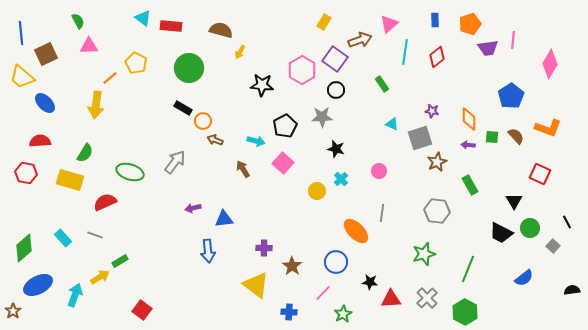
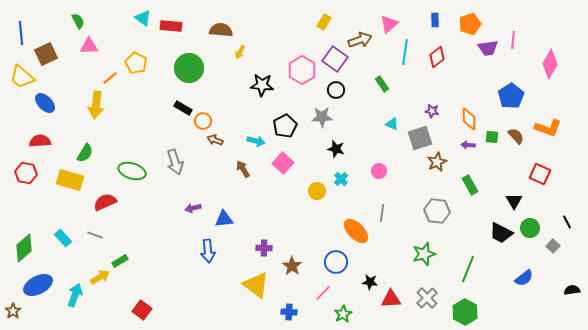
brown semicircle at (221, 30): rotated 10 degrees counterclockwise
gray arrow at (175, 162): rotated 125 degrees clockwise
green ellipse at (130, 172): moved 2 px right, 1 px up
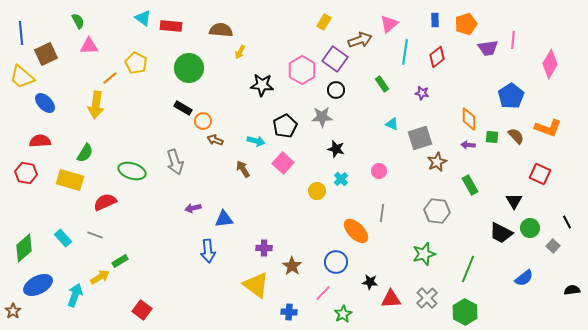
orange pentagon at (470, 24): moved 4 px left
purple star at (432, 111): moved 10 px left, 18 px up
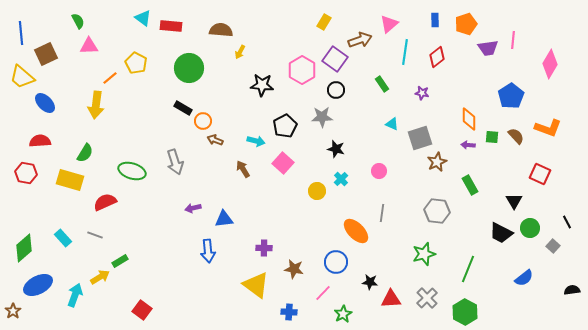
brown star at (292, 266): moved 2 px right, 3 px down; rotated 24 degrees counterclockwise
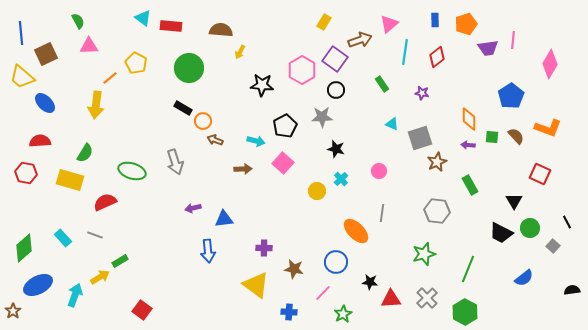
brown arrow at (243, 169): rotated 120 degrees clockwise
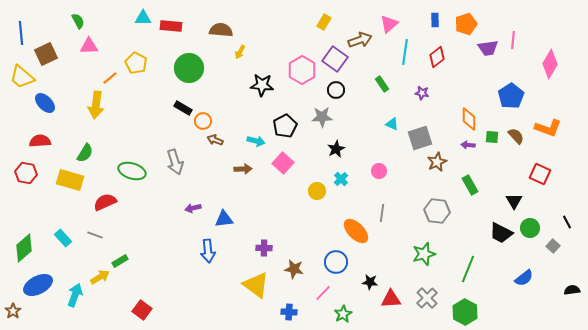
cyan triangle at (143, 18): rotated 36 degrees counterclockwise
black star at (336, 149): rotated 30 degrees clockwise
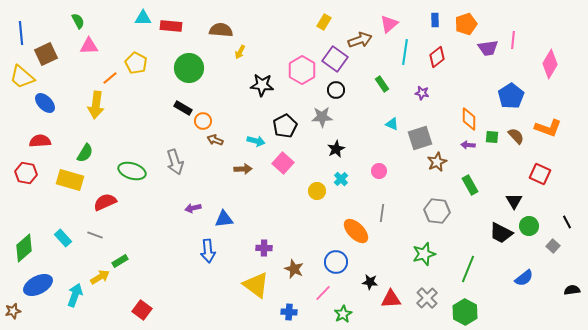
green circle at (530, 228): moved 1 px left, 2 px up
brown star at (294, 269): rotated 12 degrees clockwise
brown star at (13, 311): rotated 21 degrees clockwise
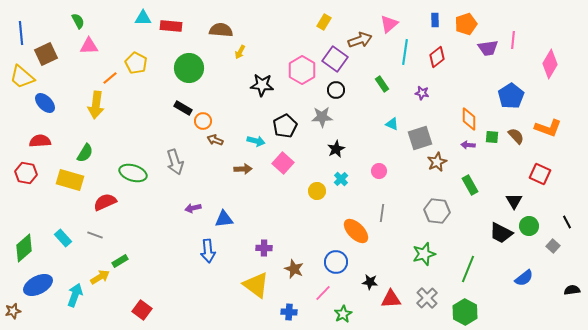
green ellipse at (132, 171): moved 1 px right, 2 px down
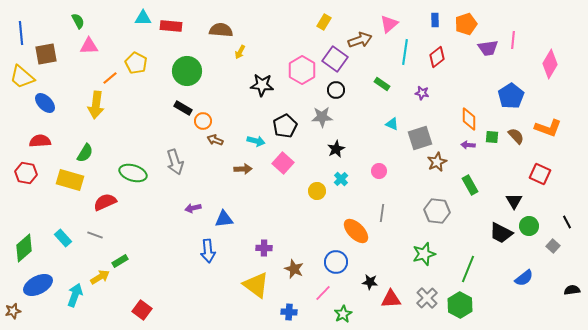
brown square at (46, 54): rotated 15 degrees clockwise
green circle at (189, 68): moved 2 px left, 3 px down
green rectangle at (382, 84): rotated 21 degrees counterclockwise
green hexagon at (465, 312): moved 5 px left, 7 px up
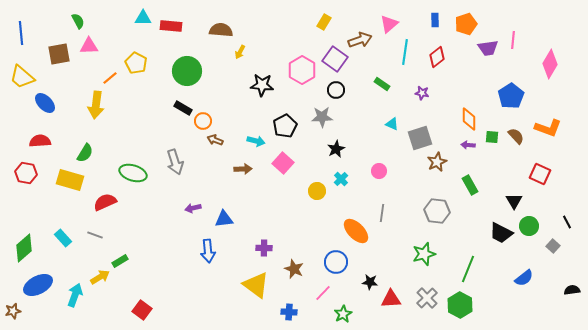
brown square at (46, 54): moved 13 px right
